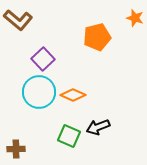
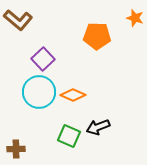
orange pentagon: moved 1 px up; rotated 16 degrees clockwise
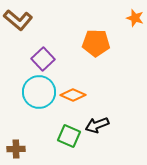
orange pentagon: moved 1 px left, 7 px down
black arrow: moved 1 px left, 2 px up
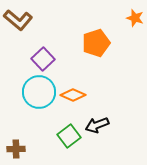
orange pentagon: rotated 20 degrees counterclockwise
green square: rotated 30 degrees clockwise
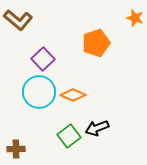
black arrow: moved 3 px down
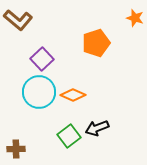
purple square: moved 1 px left
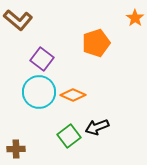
orange star: rotated 18 degrees clockwise
purple square: rotated 10 degrees counterclockwise
black arrow: moved 1 px up
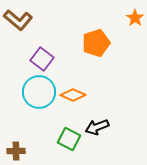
green square: moved 3 px down; rotated 25 degrees counterclockwise
brown cross: moved 2 px down
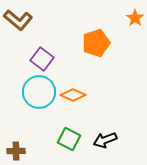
black arrow: moved 8 px right, 13 px down
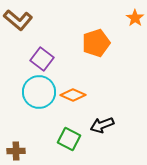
black arrow: moved 3 px left, 15 px up
